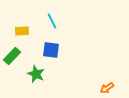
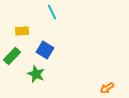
cyan line: moved 9 px up
blue square: moved 6 px left; rotated 24 degrees clockwise
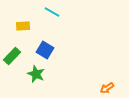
cyan line: rotated 35 degrees counterclockwise
yellow rectangle: moved 1 px right, 5 px up
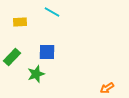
yellow rectangle: moved 3 px left, 4 px up
blue square: moved 2 px right, 2 px down; rotated 30 degrees counterclockwise
green rectangle: moved 1 px down
green star: rotated 30 degrees clockwise
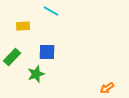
cyan line: moved 1 px left, 1 px up
yellow rectangle: moved 3 px right, 4 px down
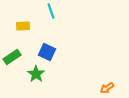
cyan line: rotated 42 degrees clockwise
blue square: rotated 24 degrees clockwise
green rectangle: rotated 12 degrees clockwise
green star: rotated 18 degrees counterclockwise
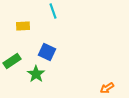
cyan line: moved 2 px right
green rectangle: moved 4 px down
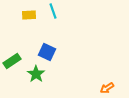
yellow rectangle: moved 6 px right, 11 px up
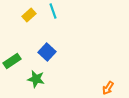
yellow rectangle: rotated 40 degrees counterclockwise
blue square: rotated 18 degrees clockwise
green star: moved 5 px down; rotated 24 degrees counterclockwise
orange arrow: moved 1 px right; rotated 24 degrees counterclockwise
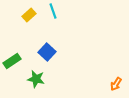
orange arrow: moved 8 px right, 4 px up
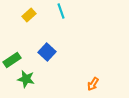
cyan line: moved 8 px right
green rectangle: moved 1 px up
green star: moved 10 px left
orange arrow: moved 23 px left
